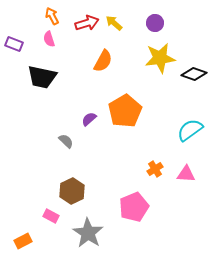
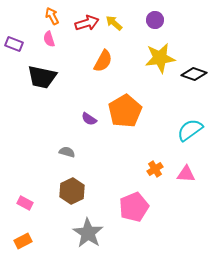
purple circle: moved 3 px up
purple semicircle: rotated 105 degrees counterclockwise
gray semicircle: moved 1 px right, 11 px down; rotated 28 degrees counterclockwise
pink rectangle: moved 26 px left, 13 px up
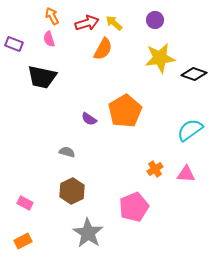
orange semicircle: moved 12 px up
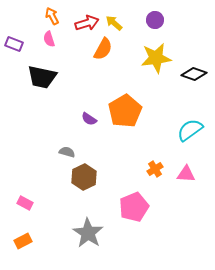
yellow star: moved 4 px left
brown hexagon: moved 12 px right, 14 px up
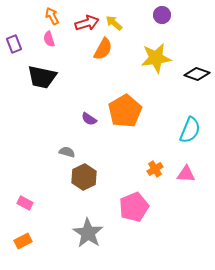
purple circle: moved 7 px right, 5 px up
purple rectangle: rotated 48 degrees clockwise
black diamond: moved 3 px right
cyan semicircle: rotated 148 degrees clockwise
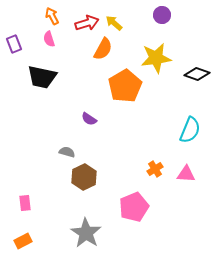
orange pentagon: moved 25 px up
pink rectangle: rotated 56 degrees clockwise
gray star: moved 2 px left
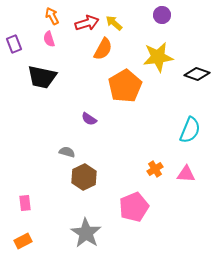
yellow star: moved 2 px right, 1 px up
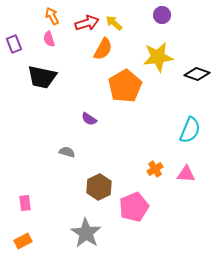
brown hexagon: moved 15 px right, 10 px down
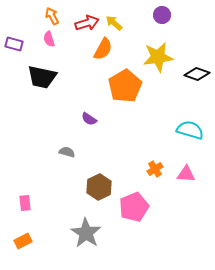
purple rectangle: rotated 54 degrees counterclockwise
cyan semicircle: rotated 96 degrees counterclockwise
